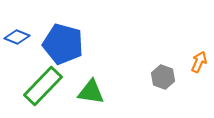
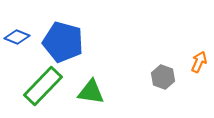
blue pentagon: moved 2 px up
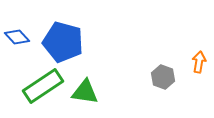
blue diamond: rotated 25 degrees clockwise
orange arrow: rotated 15 degrees counterclockwise
green rectangle: rotated 12 degrees clockwise
green triangle: moved 6 px left
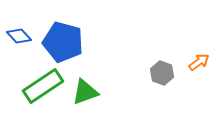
blue diamond: moved 2 px right, 1 px up
orange arrow: rotated 45 degrees clockwise
gray hexagon: moved 1 px left, 4 px up
green triangle: rotated 28 degrees counterclockwise
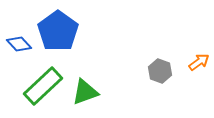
blue diamond: moved 8 px down
blue pentagon: moved 5 px left, 11 px up; rotated 21 degrees clockwise
gray hexagon: moved 2 px left, 2 px up
green rectangle: rotated 9 degrees counterclockwise
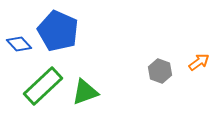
blue pentagon: rotated 12 degrees counterclockwise
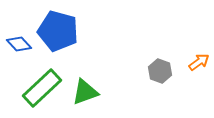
blue pentagon: rotated 9 degrees counterclockwise
green rectangle: moved 1 px left, 2 px down
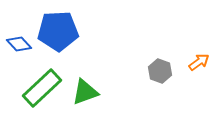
blue pentagon: rotated 18 degrees counterclockwise
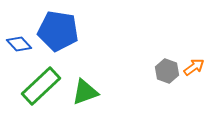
blue pentagon: rotated 12 degrees clockwise
orange arrow: moved 5 px left, 5 px down
gray hexagon: moved 7 px right
green rectangle: moved 1 px left, 2 px up
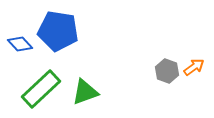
blue diamond: moved 1 px right
green rectangle: moved 3 px down
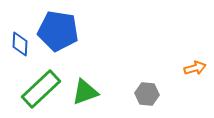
blue diamond: rotated 45 degrees clockwise
orange arrow: moved 1 px right, 1 px down; rotated 20 degrees clockwise
gray hexagon: moved 20 px left, 23 px down; rotated 15 degrees counterclockwise
